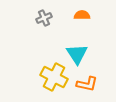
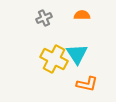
yellow cross: moved 18 px up
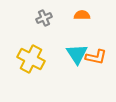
yellow cross: moved 23 px left
orange L-shape: moved 9 px right, 27 px up
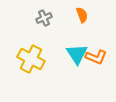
orange semicircle: rotated 70 degrees clockwise
orange L-shape: rotated 10 degrees clockwise
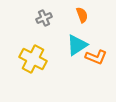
cyan triangle: moved 9 px up; rotated 30 degrees clockwise
yellow cross: moved 2 px right
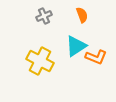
gray cross: moved 2 px up
cyan triangle: moved 1 px left, 1 px down
yellow cross: moved 7 px right, 2 px down
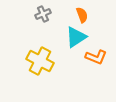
gray cross: moved 1 px left, 2 px up
cyan triangle: moved 9 px up
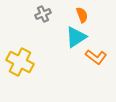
orange L-shape: rotated 15 degrees clockwise
yellow cross: moved 20 px left, 1 px down
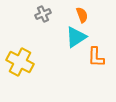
orange L-shape: rotated 55 degrees clockwise
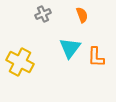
cyan triangle: moved 6 px left, 11 px down; rotated 20 degrees counterclockwise
